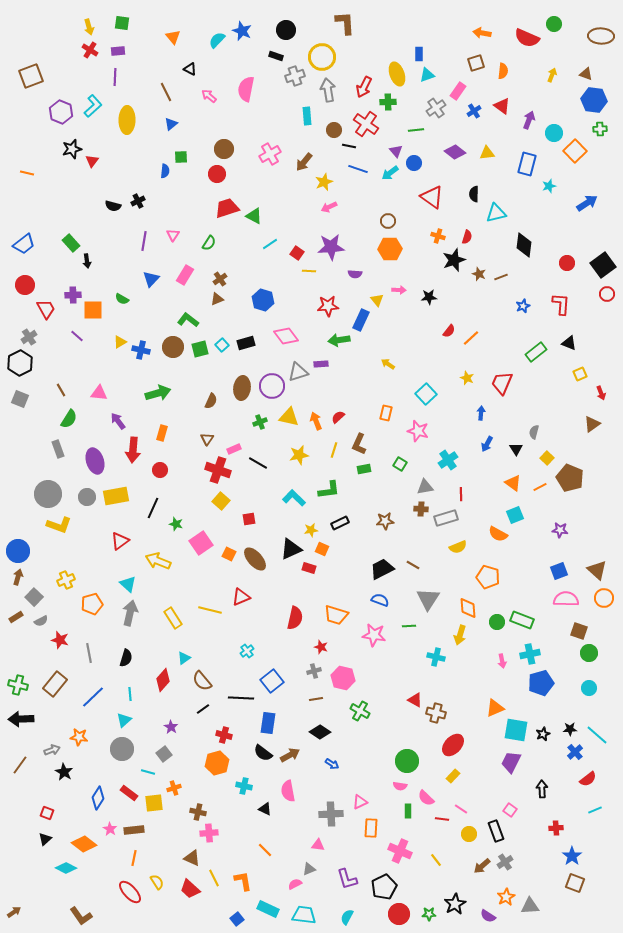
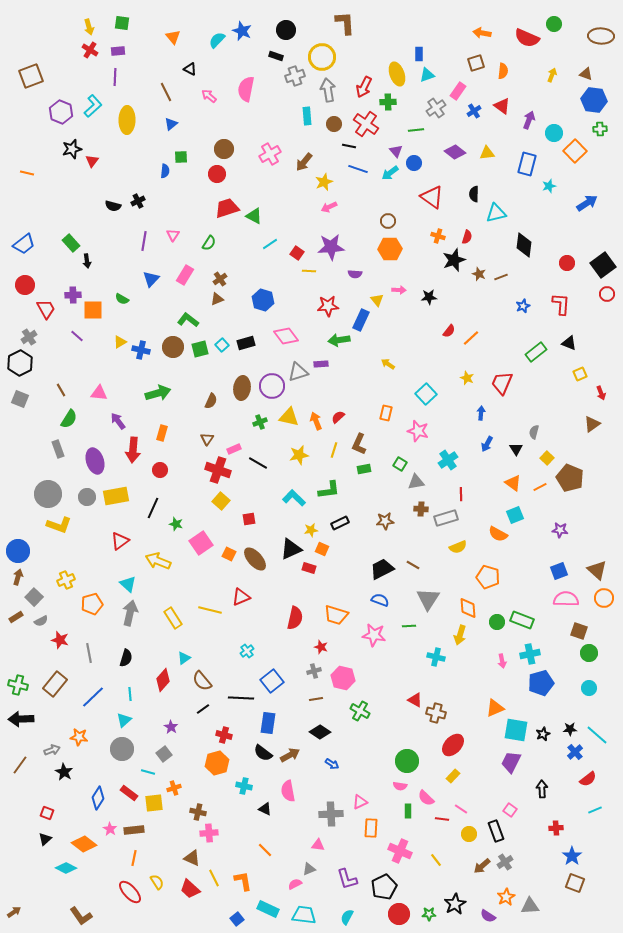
brown circle at (334, 130): moved 6 px up
gray triangle at (425, 487): moved 9 px left, 5 px up
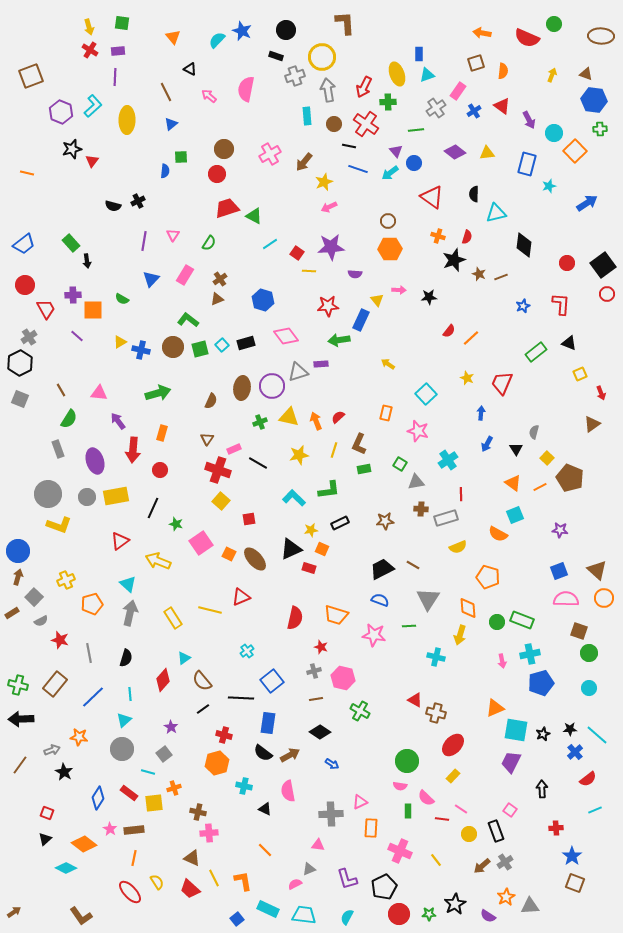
purple arrow at (529, 120): rotated 132 degrees clockwise
brown rectangle at (16, 617): moved 4 px left, 4 px up
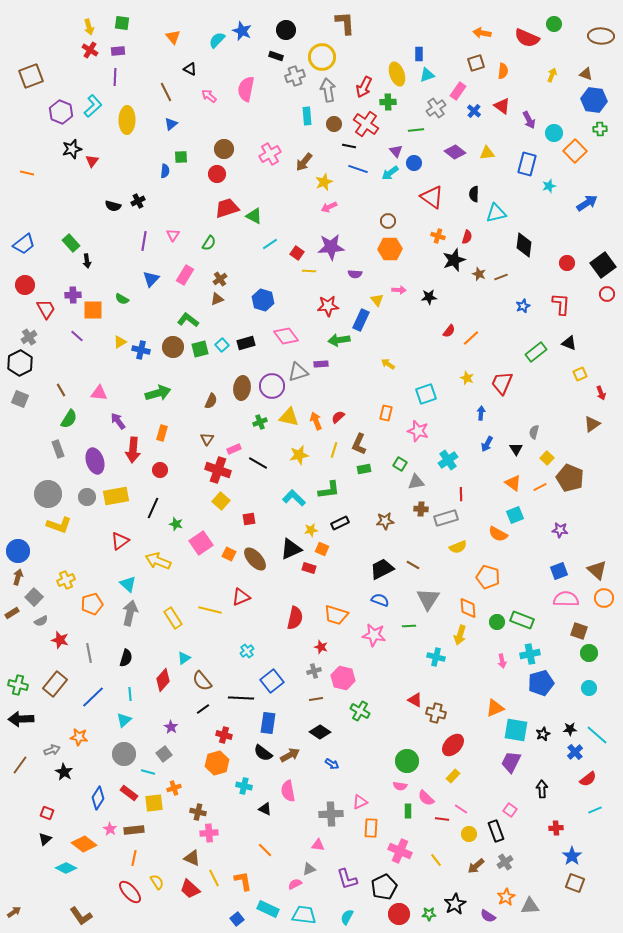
blue cross at (474, 111): rotated 16 degrees counterclockwise
cyan square at (426, 394): rotated 25 degrees clockwise
gray circle at (122, 749): moved 2 px right, 5 px down
brown arrow at (482, 866): moved 6 px left
